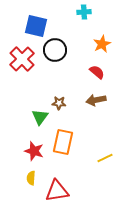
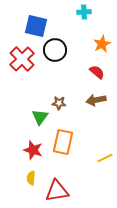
red star: moved 1 px left, 1 px up
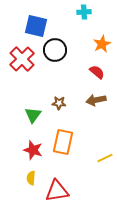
green triangle: moved 7 px left, 2 px up
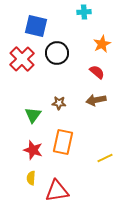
black circle: moved 2 px right, 3 px down
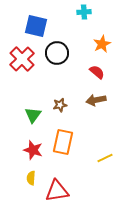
brown star: moved 1 px right, 2 px down; rotated 16 degrees counterclockwise
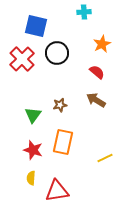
brown arrow: rotated 42 degrees clockwise
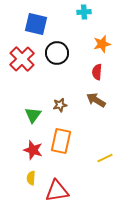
blue square: moved 2 px up
orange star: rotated 12 degrees clockwise
red semicircle: rotated 126 degrees counterclockwise
orange rectangle: moved 2 px left, 1 px up
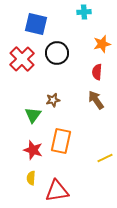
brown arrow: rotated 24 degrees clockwise
brown star: moved 7 px left, 5 px up
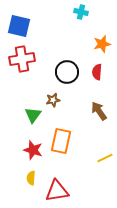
cyan cross: moved 3 px left; rotated 16 degrees clockwise
blue square: moved 17 px left, 2 px down
black circle: moved 10 px right, 19 px down
red cross: rotated 35 degrees clockwise
brown arrow: moved 3 px right, 11 px down
